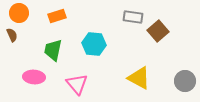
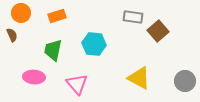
orange circle: moved 2 px right
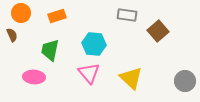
gray rectangle: moved 6 px left, 2 px up
green trapezoid: moved 3 px left
yellow triangle: moved 8 px left; rotated 15 degrees clockwise
pink triangle: moved 12 px right, 11 px up
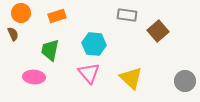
brown semicircle: moved 1 px right, 1 px up
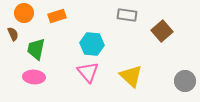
orange circle: moved 3 px right
brown square: moved 4 px right
cyan hexagon: moved 2 px left
green trapezoid: moved 14 px left, 1 px up
pink triangle: moved 1 px left, 1 px up
yellow triangle: moved 2 px up
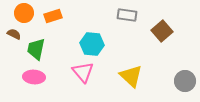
orange rectangle: moved 4 px left
brown semicircle: moved 1 px right; rotated 40 degrees counterclockwise
pink triangle: moved 5 px left
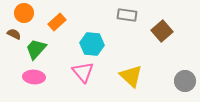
orange rectangle: moved 4 px right, 6 px down; rotated 24 degrees counterclockwise
green trapezoid: rotated 30 degrees clockwise
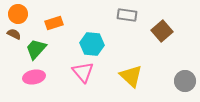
orange circle: moved 6 px left, 1 px down
orange rectangle: moved 3 px left, 1 px down; rotated 24 degrees clockwise
pink ellipse: rotated 15 degrees counterclockwise
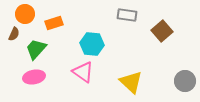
orange circle: moved 7 px right
brown semicircle: rotated 88 degrees clockwise
pink triangle: rotated 15 degrees counterclockwise
yellow triangle: moved 6 px down
